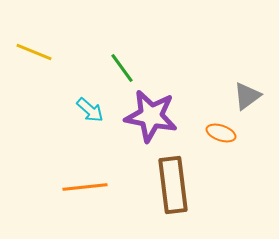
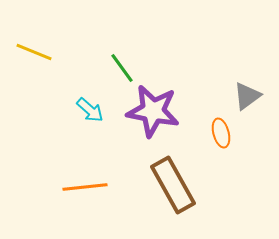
purple star: moved 2 px right, 5 px up
orange ellipse: rotated 56 degrees clockwise
brown rectangle: rotated 22 degrees counterclockwise
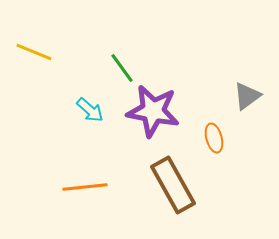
orange ellipse: moved 7 px left, 5 px down
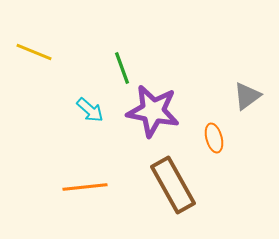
green line: rotated 16 degrees clockwise
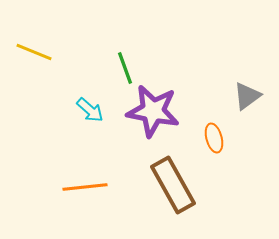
green line: moved 3 px right
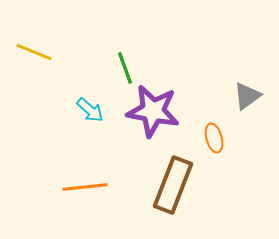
brown rectangle: rotated 50 degrees clockwise
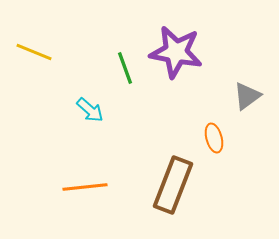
purple star: moved 23 px right, 59 px up
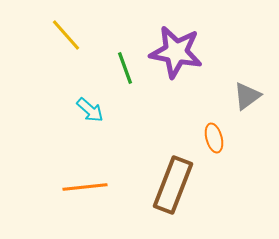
yellow line: moved 32 px right, 17 px up; rotated 27 degrees clockwise
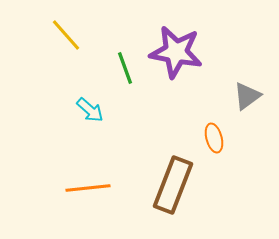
orange line: moved 3 px right, 1 px down
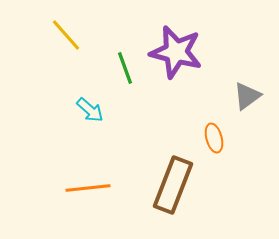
purple star: rotated 4 degrees clockwise
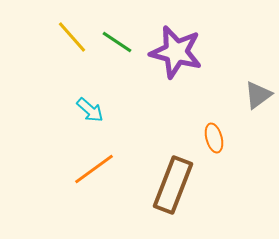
yellow line: moved 6 px right, 2 px down
green line: moved 8 px left, 26 px up; rotated 36 degrees counterclockwise
gray triangle: moved 11 px right, 1 px up
orange line: moved 6 px right, 19 px up; rotated 30 degrees counterclockwise
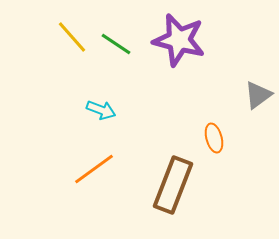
green line: moved 1 px left, 2 px down
purple star: moved 3 px right, 12 px up
cyan arrow: moved 11 px right; rotated 20 degrees counterclockwise
